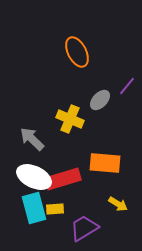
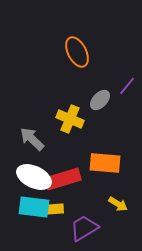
cyan rectangle: moved 1 px up; rotated 68 degrees counterclockwise
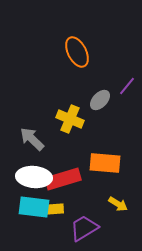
white ellipse: rotated 20 degrees counterclockwise
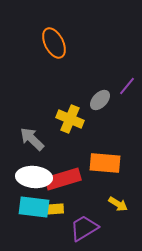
orange ellipse: moved 23 px left, 9 px up
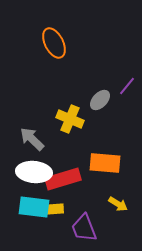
white ellipse: moved 5 px up
purple trapezoid: rotated 80 degrees counterclockwise
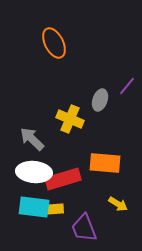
gray ellipse: rotated 25 degrees counterclockwise
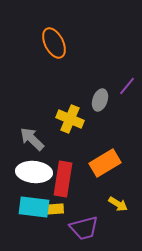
orange rectangle: rotated 36 degrees counterclockwise
red rectangle: rotated 64 degrees counterclockwise
purple trapezoid: rotated 84 degrees counterclockwise
